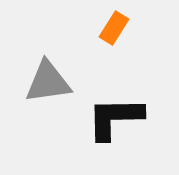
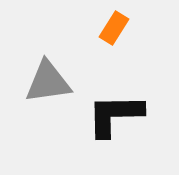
black L-shape: moved 3 px up
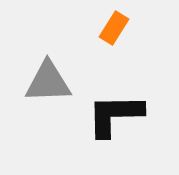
gray triangle: rotated 6 degrees clockwise
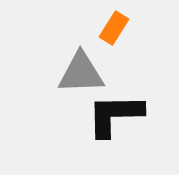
gray triangle: moved 33 px right, 9 px up
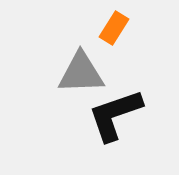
black L-shape: rotated 18 degrees counterclockwise
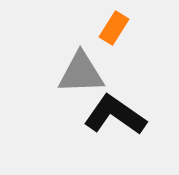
black L-shape: rotated 54 degrees clockwise
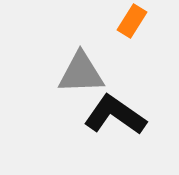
orange rectangle: moved 18 px right, 7 px up
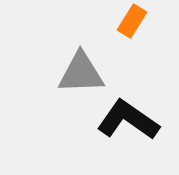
black L-shape: moved 13 px right, 5 px down
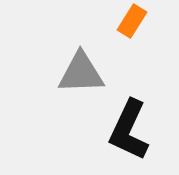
black L-shape: moved 1 px right, 10 px down; rotated 100 degrees counterclockwise
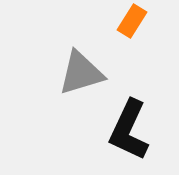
gray triangle: rotated 15 degrees counterclockwise
